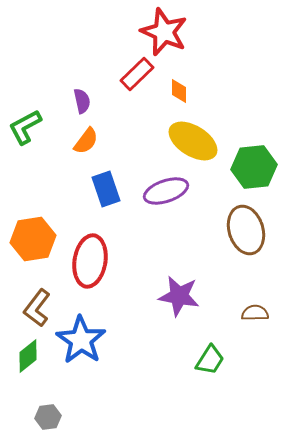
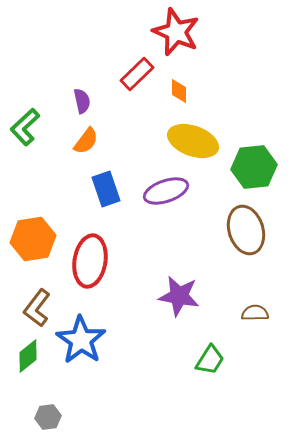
red star: moved 12 px right
green L-shape: rotated 15 degrees counterclockwise
yellow ellipse: rotated 12 degrees counterclockwise
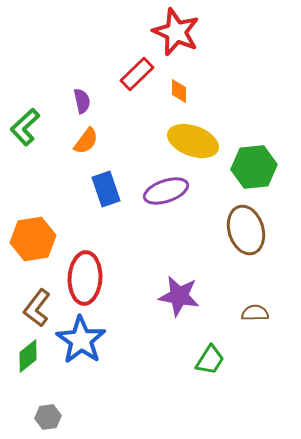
red ellipse: moved 5 px left, 17 px down; rotated 6 degrees counterclockwise
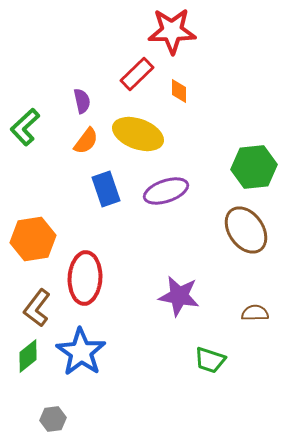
red star: moved 4 px left, 1 px up; rotated 24 degrees counterclockwise
yellow ellipse: moved 55 px left, 7 px up
brown ellipse: rotated 18 degrees counterclockwise
blue star: moved 12 px down
green trapezoid: rotated 76 degrees clockwise
gray hexagon: moved 5 px right, 2 px down
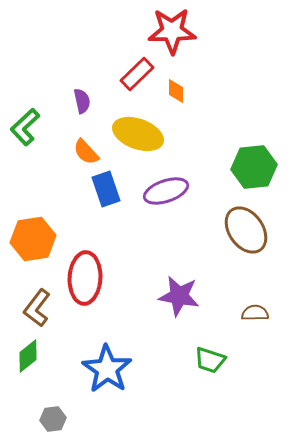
orange diamond: moved 3 px left
orange semicircle: moved 11 px down; rotated 100 degrees clockwise
blue star: moved 26 px right, 17 px down
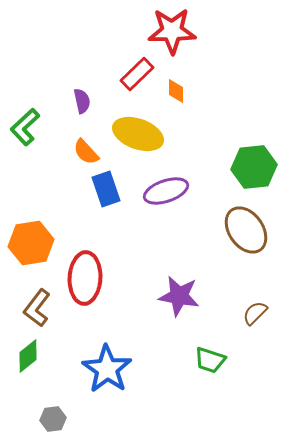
orange hexagon: moved 2 px left, 4 px down
brown semicircle: rotated 44 degrees counterclockwise
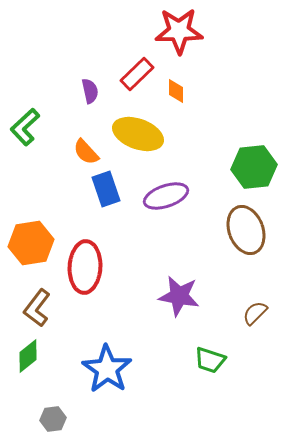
red star: moved 7 px right
purple semicircle: moved 8 px right, 10 px up
purple ellipse: moved 5 px down
brown ellipse: rotated 15 degrees clockwise
red ellipse: moved 11 px up
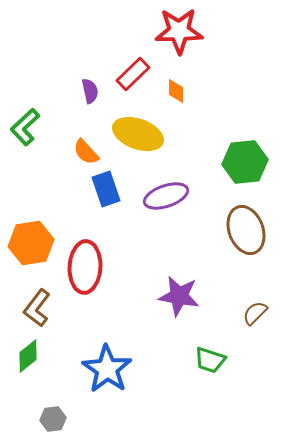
red rectangle: moved 4 px left
green hexagon: moved 9 px left, 5 px up
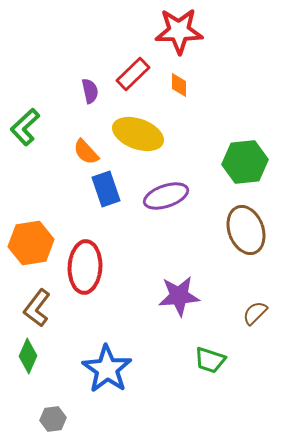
orange diamond: moved 3 px right, 6 px up
purple star: rotated 15 degrees counterclockwise
green diamond: rotated 28 degrees counterclockwise
